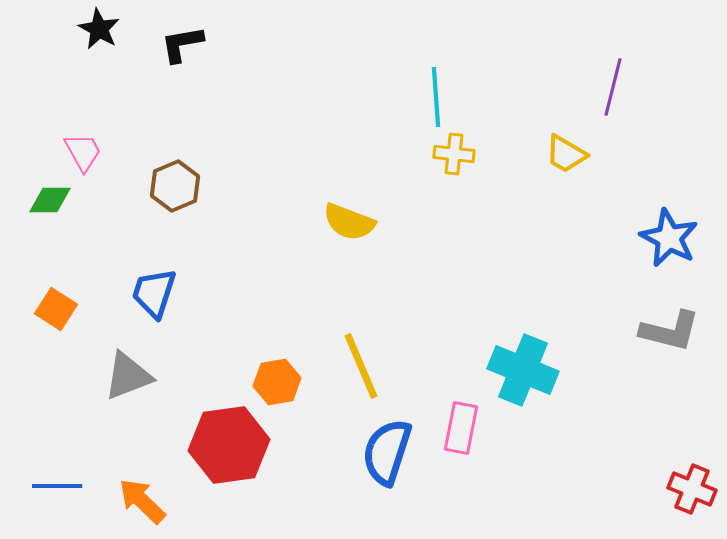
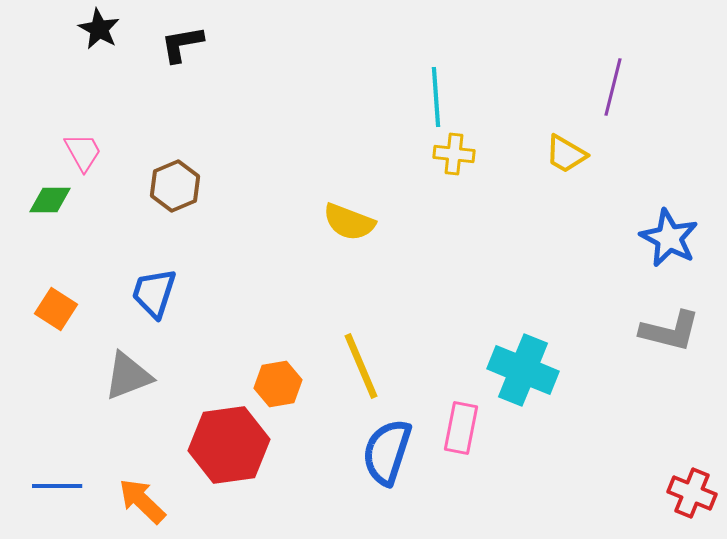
orange hexagon: moved 1 px right, 2 px down
red cross: moved 4 px down
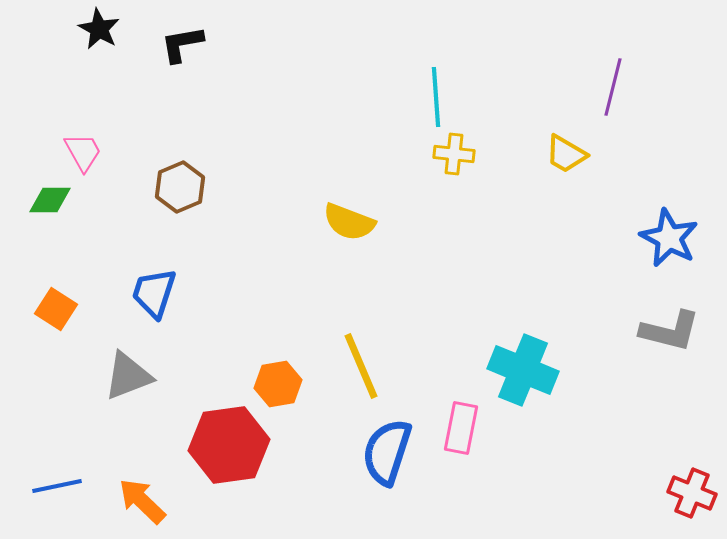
brown hexagon: moved 5 px right, 1 px down
blue line: rotated 12 degrees counterclockwise
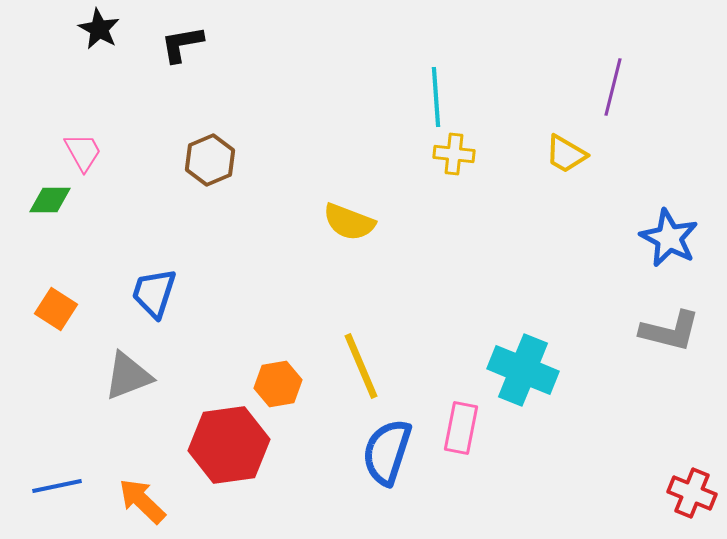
brown hexagon: moved 30 px right, 27 px up
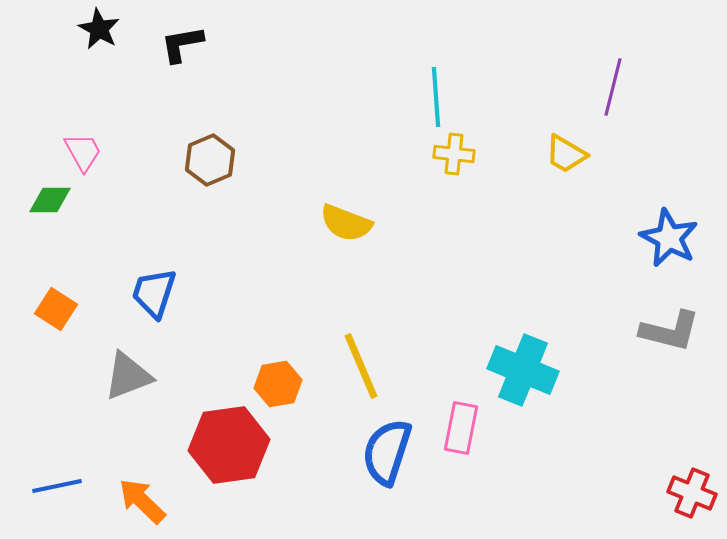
yellow semicircle: moved 3 px left, 1 px down
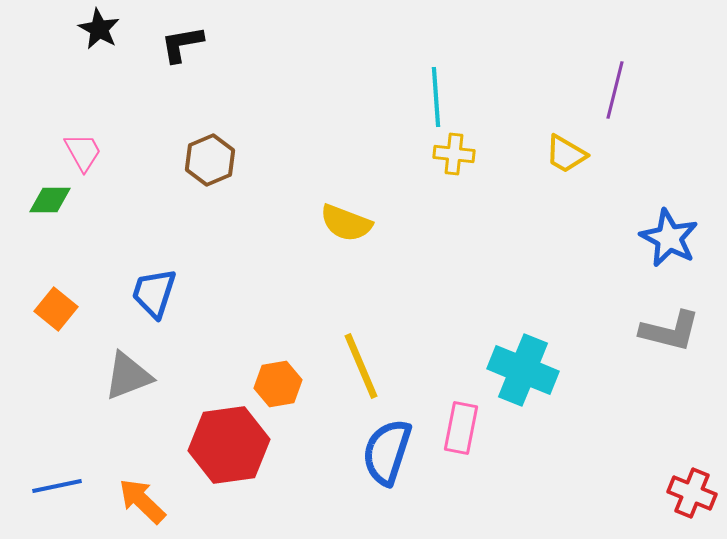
purple line: moved 2 px right, 3 px down
orange square: rotated 6 degrees clockwise
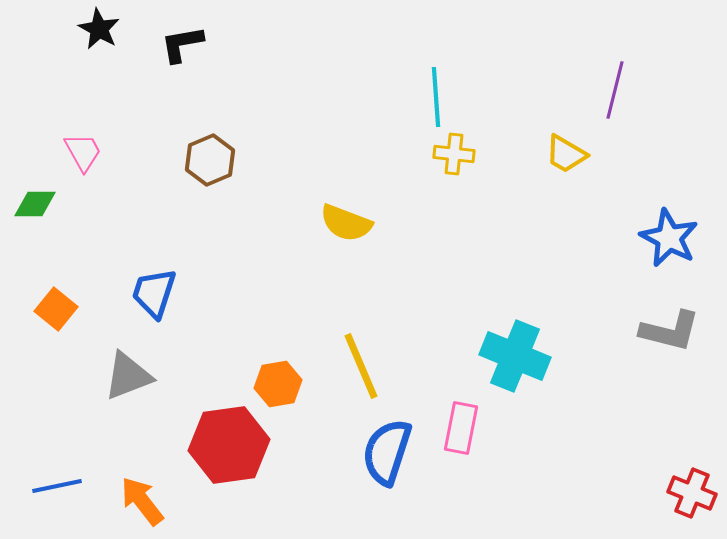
green diamond: moved 15 px left, 4 px down
cyan cross: moved 8 px left, 14 px up
orange arrow: rotated 8 degrees clockwise
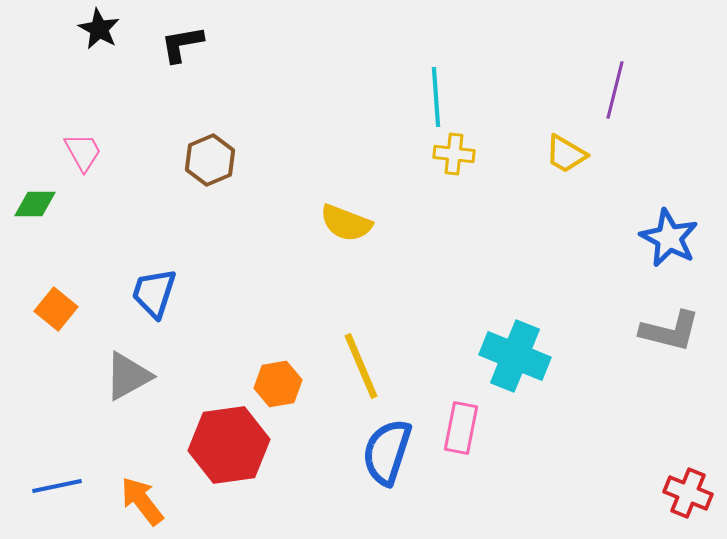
gray triangle: rotated 8 degrees counterclockwise
red cross: moved 4 px left
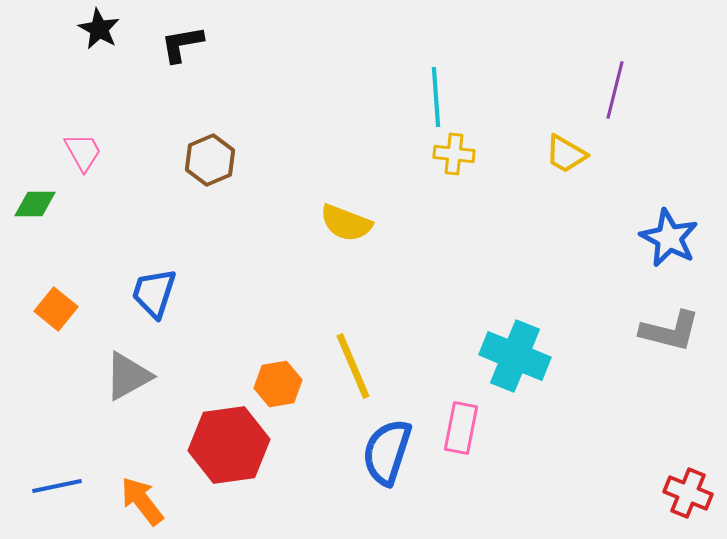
yellow line: moved 8 px left
